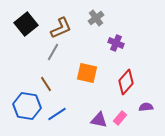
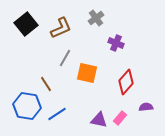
gray line: moved 12 px right, 6 px down
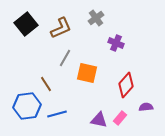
red diamond: moved 3 px down
blue hexagon: rotated 16 degrees counterclockwise
blue line: rotated 18 degrees clockwise
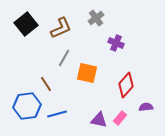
gray line: moved 1 px left
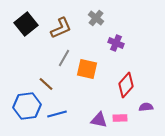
gray cross: rotated 14 degrees counterclockwise
orange square: moved 4 px up
brown line: rotated 14 degrees counterclockwise
pink rectangle: rotated 48 degrees clockwise
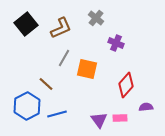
blue hexagon: rotated 20 degrees counterclockwise
purple triangle: rotated 42 degrees clockwise
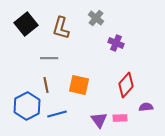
brown L-shape: rotated 130 degrees clockwise
gray line: moved 15 px left; rotated 60 degrees clockwise
orange square: moved 8 px left, 16 px down
brown line: moved 1 px down; rotated 35 degrees clockwise
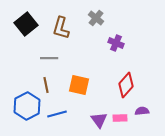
purple semicircle: moved 4 px left, 4 px down
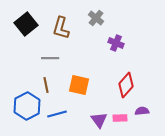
gray line: moved 1 px right
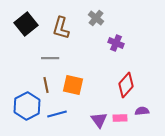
orange square: moved 6 px left
